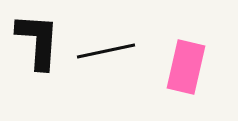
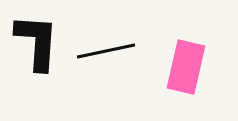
black L-shape: moved 1 px left, 1 px down
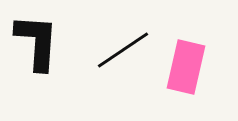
black line: moved 17 px right, 1 px up; rotated 22 degrees counterclockwise
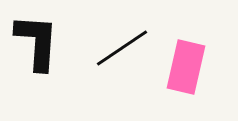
black line: moved 1 px left, 2 px up
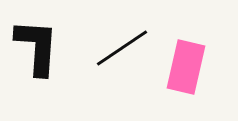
black L-shape: moved 5 px down
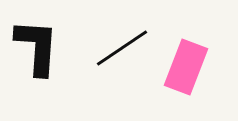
pink rectangle: rotated 8 degrees clockwise
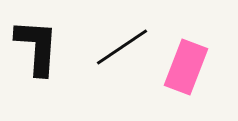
black line: moved 1 px up
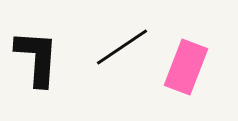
black L-shape: moved 11 px down
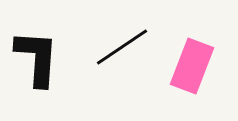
pink rectangle: moved 6 px right, 1 px up
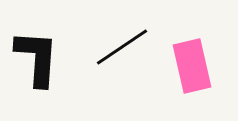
pink rectangle: rotated 34 degrees counterclockwise
